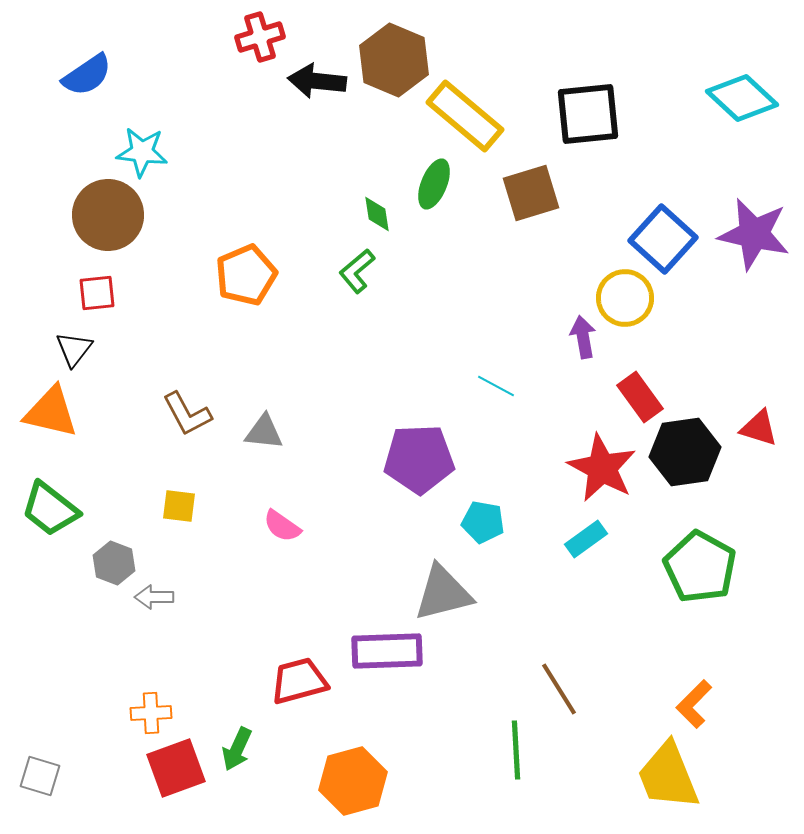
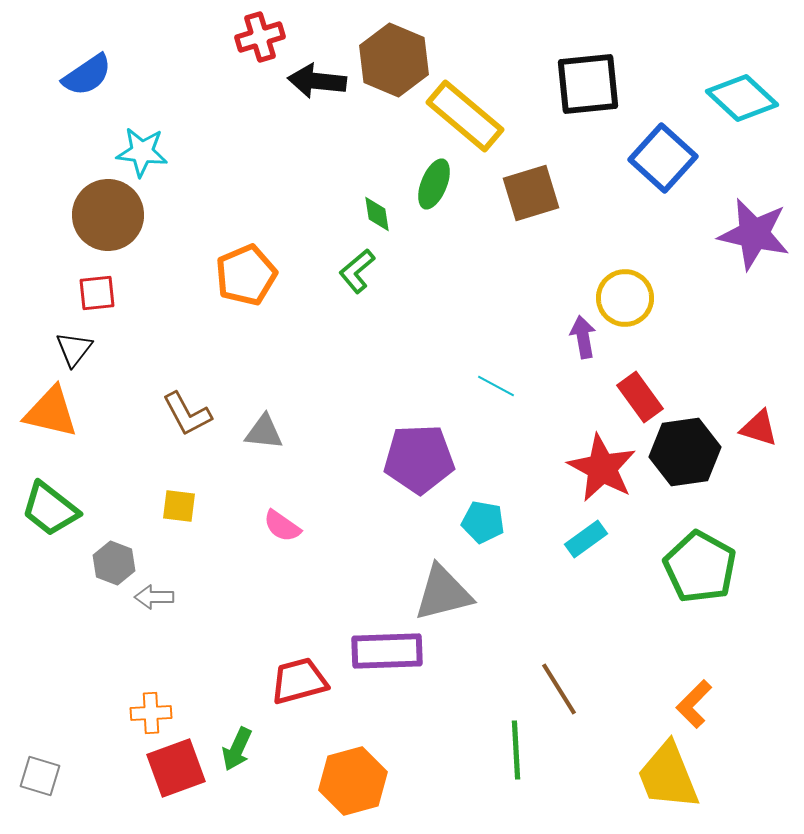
black square at (588, 114): moved 30 px up
blue square at (663, 239): moved 81 px up
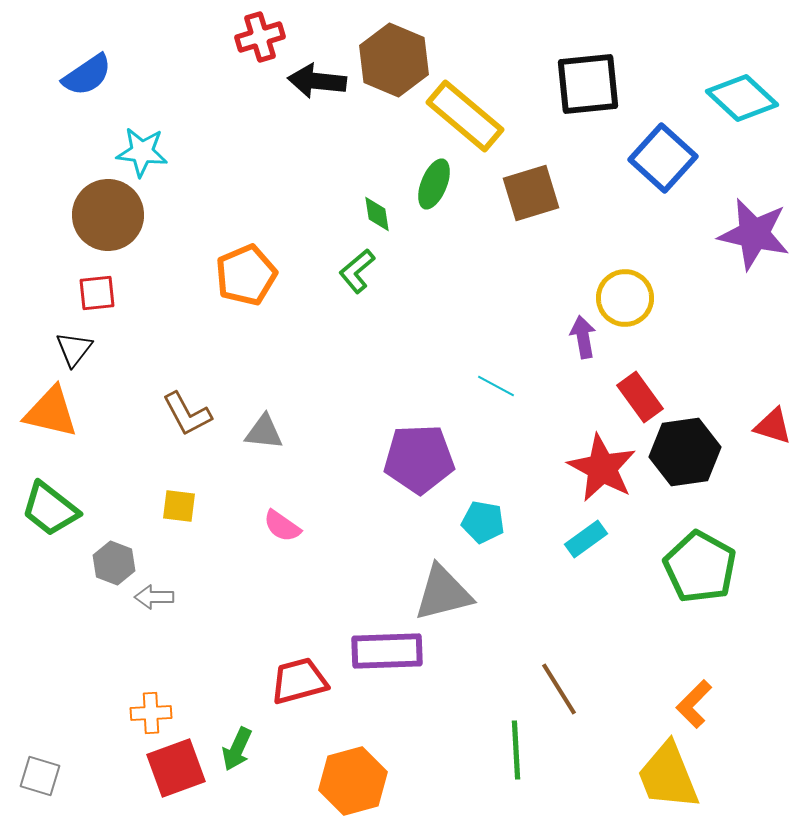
red triangle at (759, 428): moved 14 px right, 2 px up
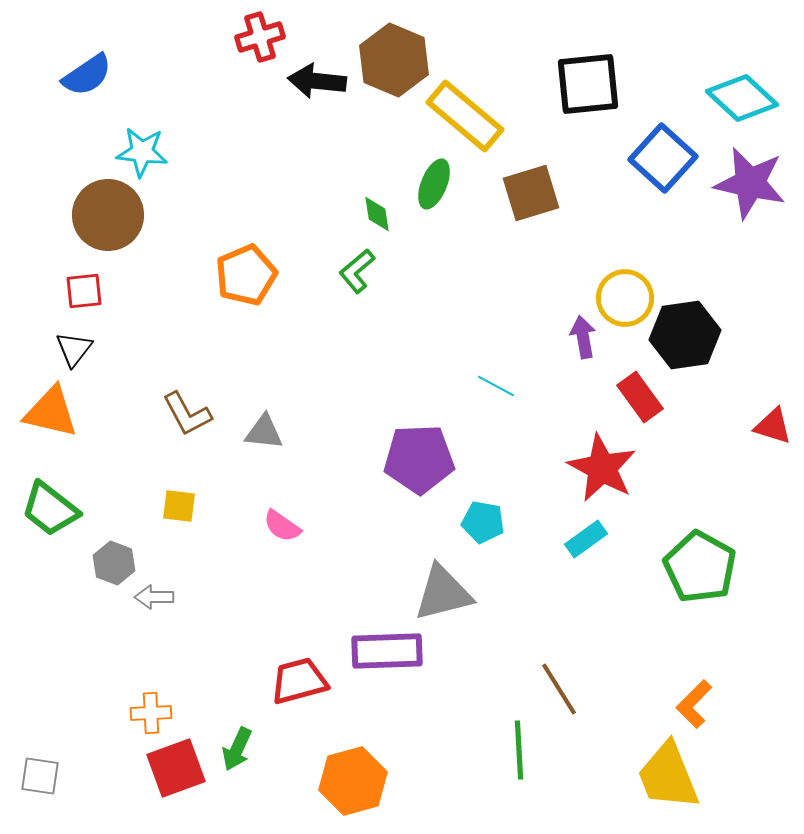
purple star at (754, 234): moved 4 px left, 51 px up
red square at (97, 293): moved 13 px left, 2 px up
black hexagon at (685, 452): moved 117 px up
green line at (516, 750): moved 3 px right
gray square at (40, 776): rotated 9 degrees counterclockwise
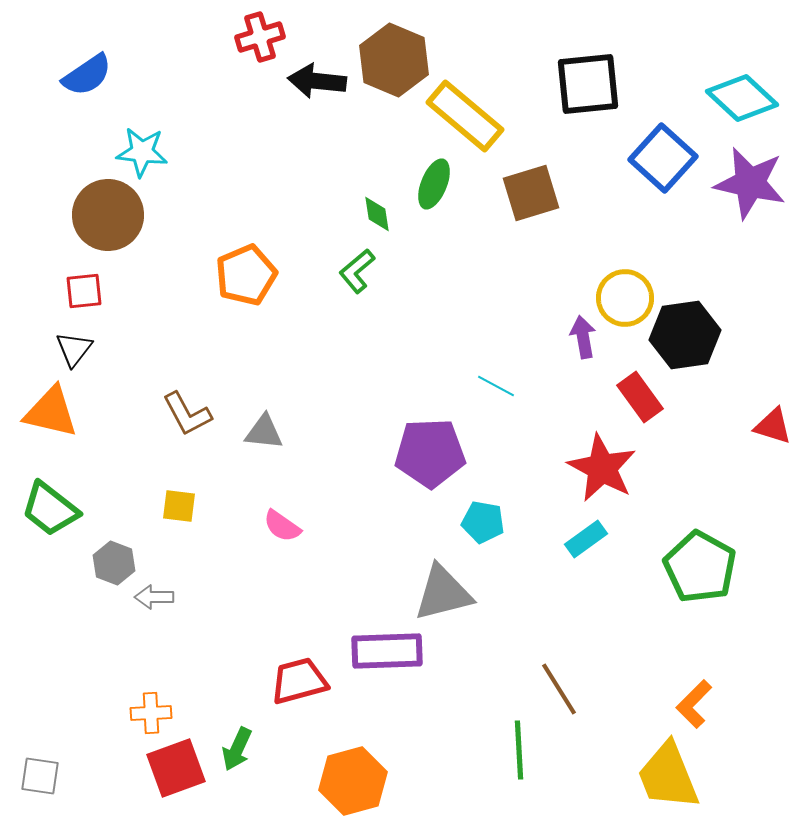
purple pentagon at (419, 459): moved 11 px right, 6 px up
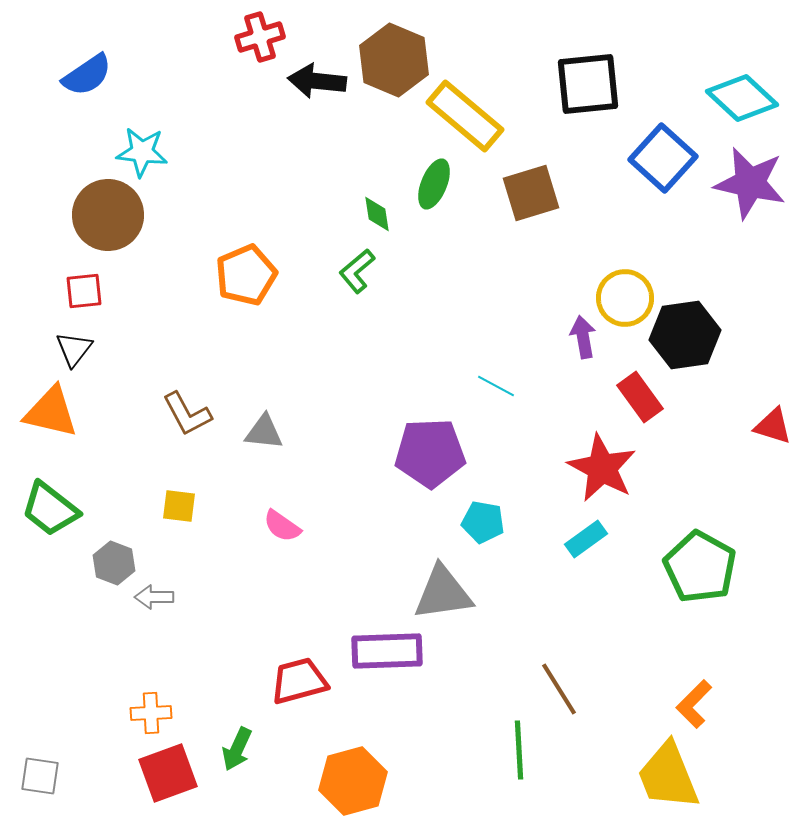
gray triangle at (443, 593): rotated 6 degrees clockwise
red square at (176, 768): moved 8 px left, 5 px down
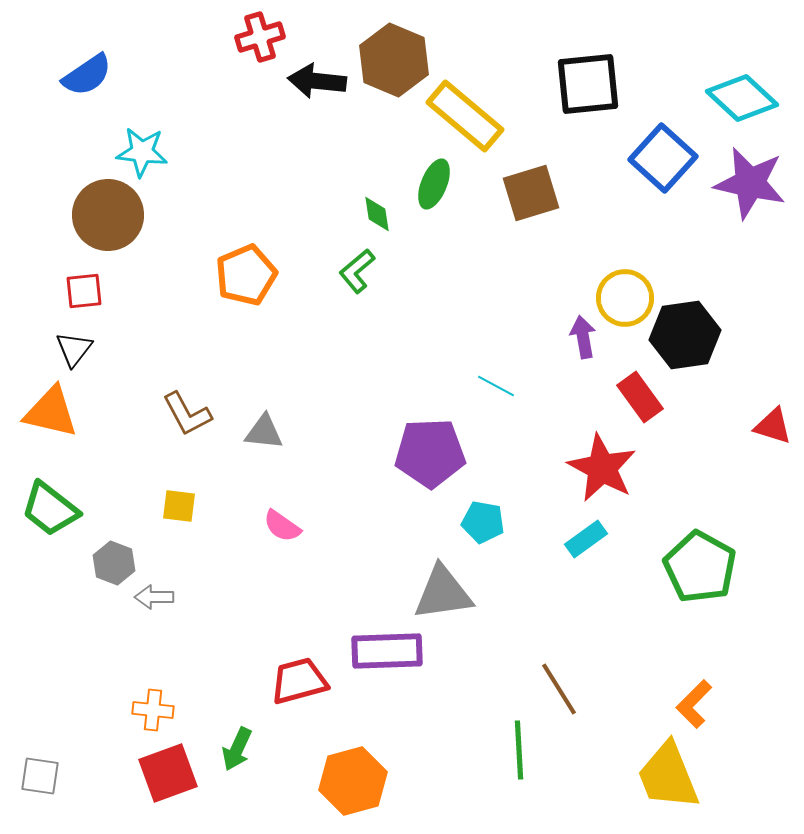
orange cross at (151, 713): moved 2 px right, 3 px up; rotated 9 degrees clockwise
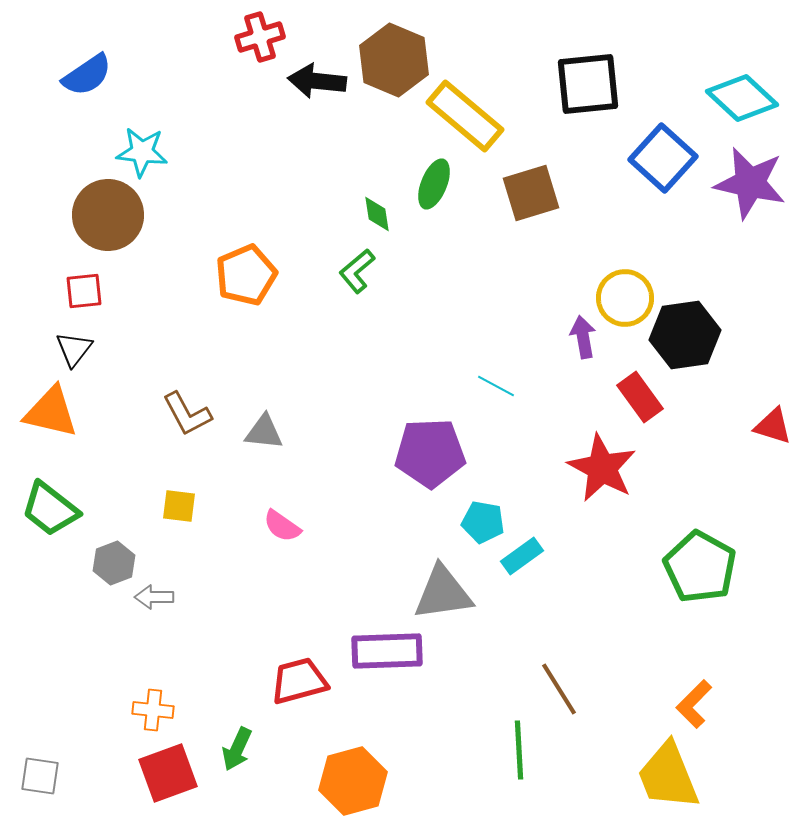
cyan rectangle at (586, 539): moved 64 px left, 17 px down
gray hexagon at (114, 563): rotated 18 degrees clockwise
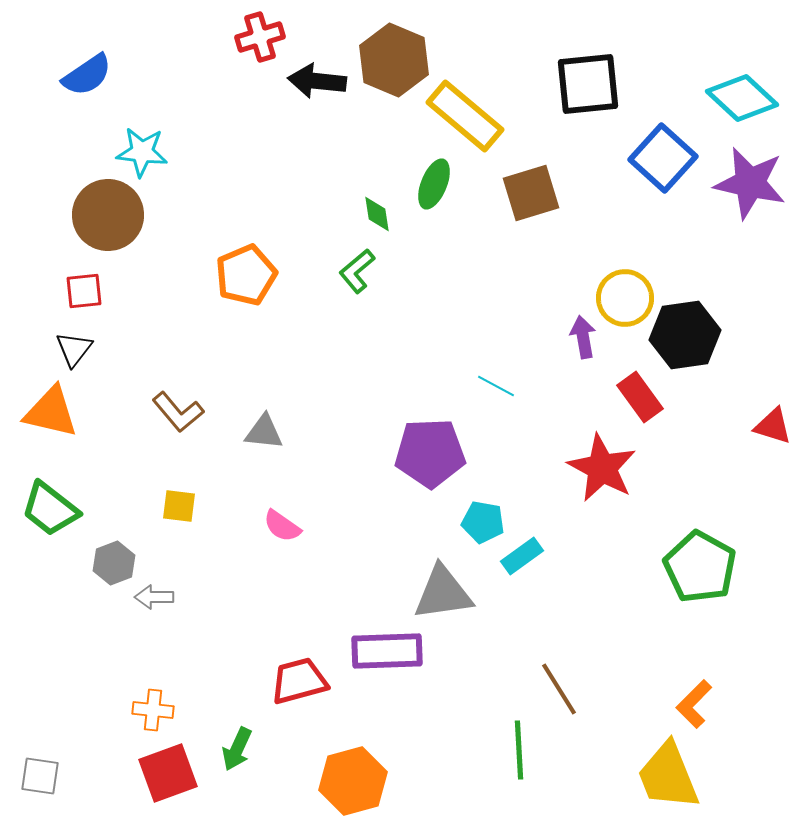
brown L-shape at (187, 414): moved 9 px left, 2 px up; rotated 12 degrees counterclockwise
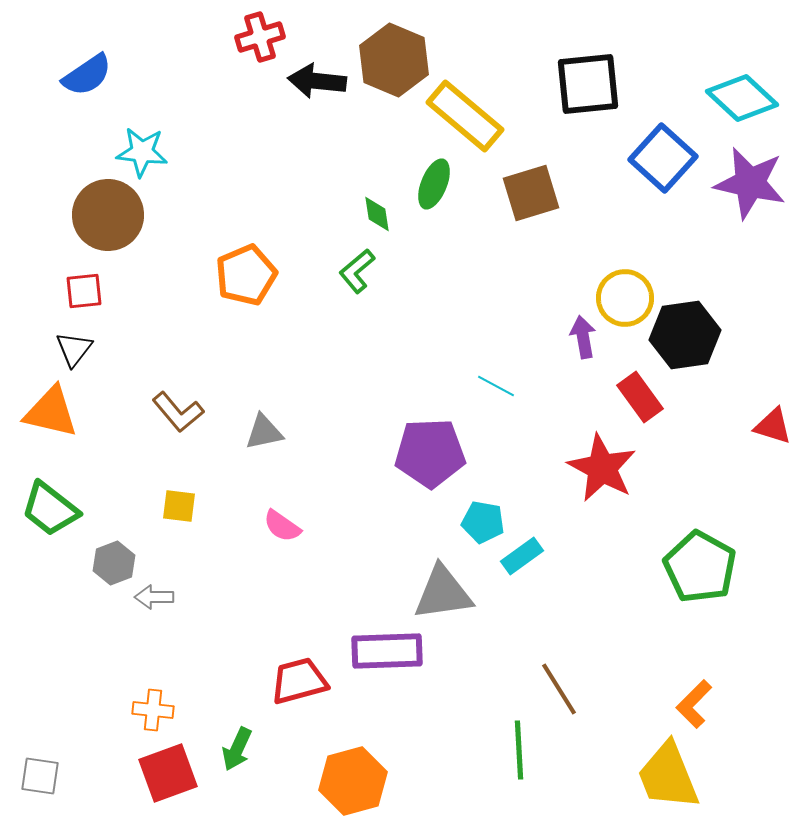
gray triangle at (264, 432): rotated 18 degrees counterclockwise
